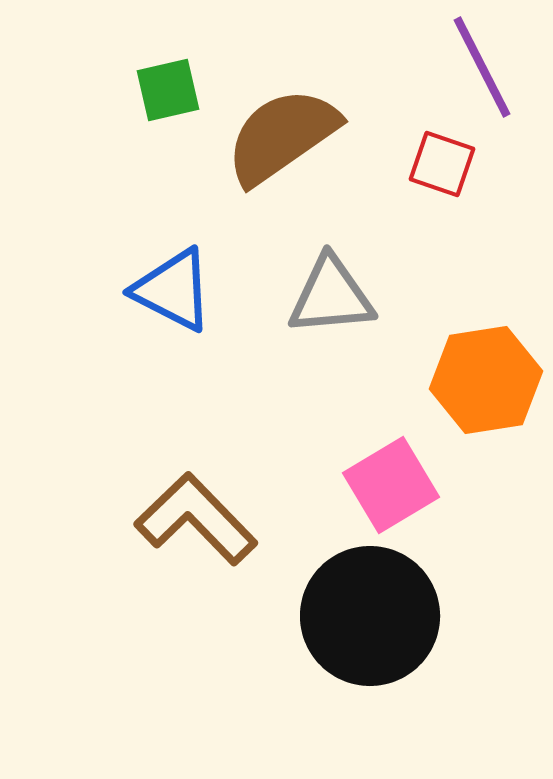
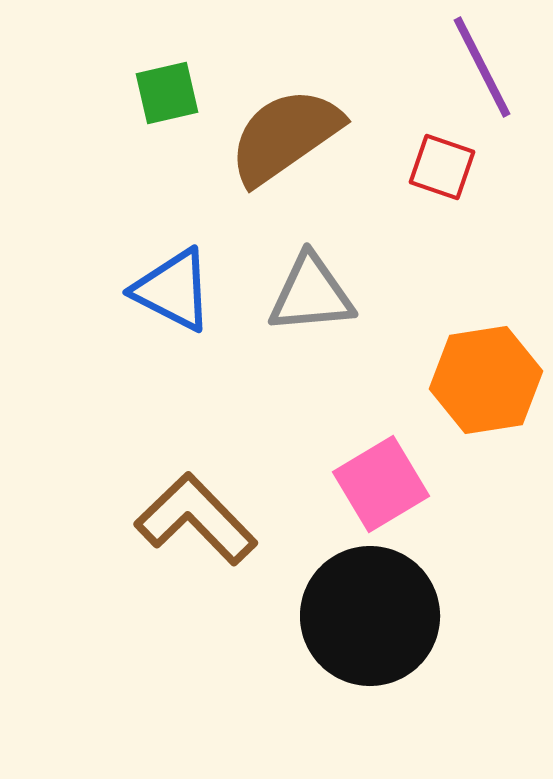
green square: moved 1 px left, 3 px down
brown semicircle: moved 3 px right
red square: moved 3 px down
gray triangle: moved 20 px left, 2 px up
pink square: moved 10 px left, 1 px up
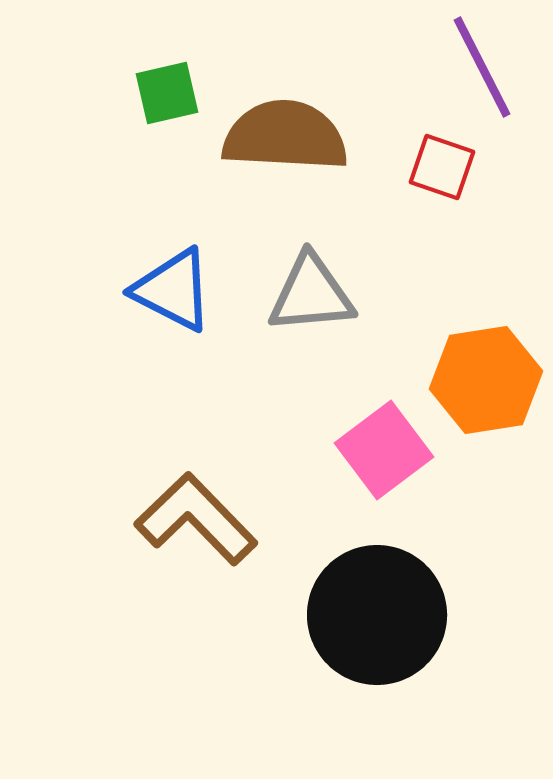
brown semicircle: rotated 38 degrees clockwise
pink square: moved 3 px right, 34 px up; rotated 6 degrees counterclockwise
black circle: moved 7 px right, 1 px up
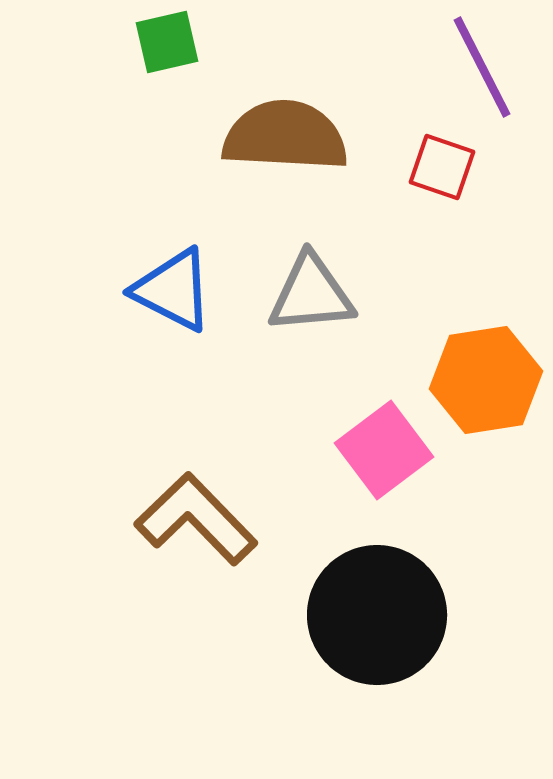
green square: moved 51 px up
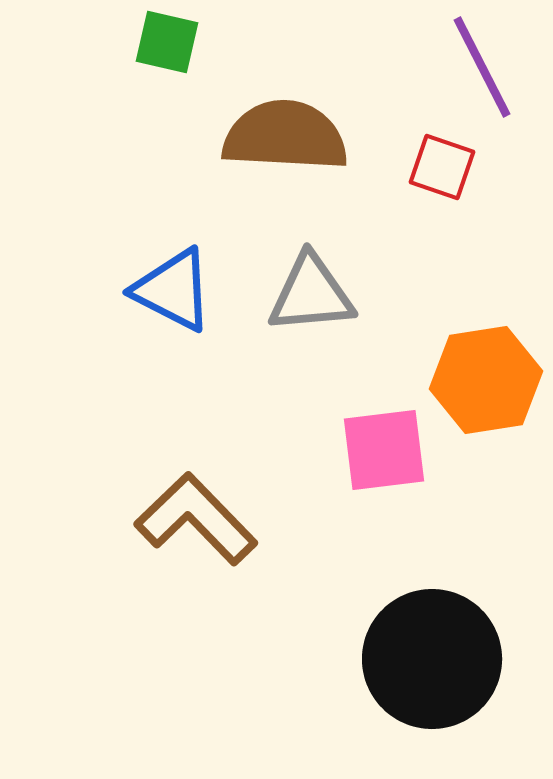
green square: rotated 26 degrees clockwise
pink square: rotated 30 degrees clockwise
black circle: moved 55 px right, 44 px down
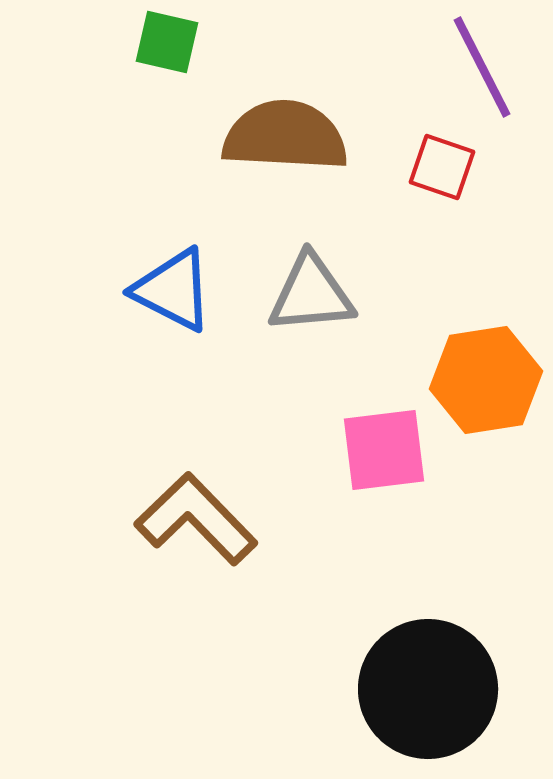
black circle: moved 4 px left, 30 px down
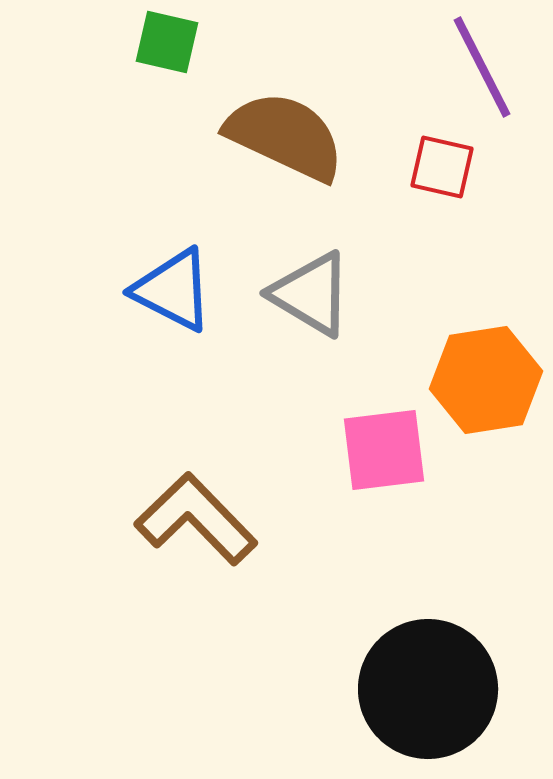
brown semicircle: rotated 22 degrees clockwise
red square: rotated 6 degrees counterclockwise
gray triangle: rotated 36 degrees clockwise
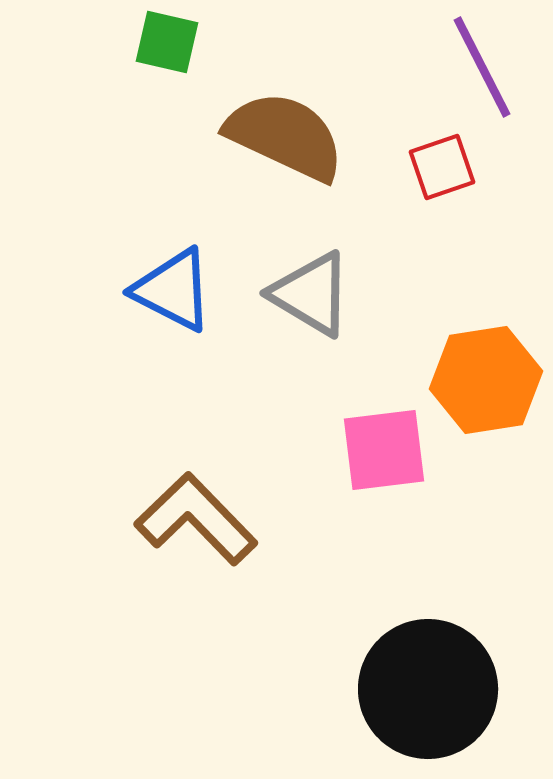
red square: rotated 32 degrees counterclockwise
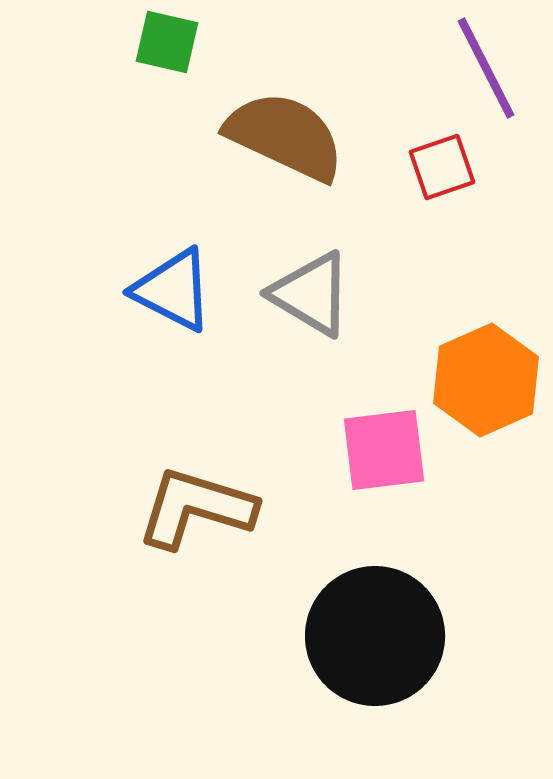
purple line: moved 4 px right, 1 px down
orange hexagon: rotated 15 degrees counterclockwise
brown L-shape: moved 11 px up; rotated 29 degrees counterclockwise
black circle: moved 53 px left, 53 px up
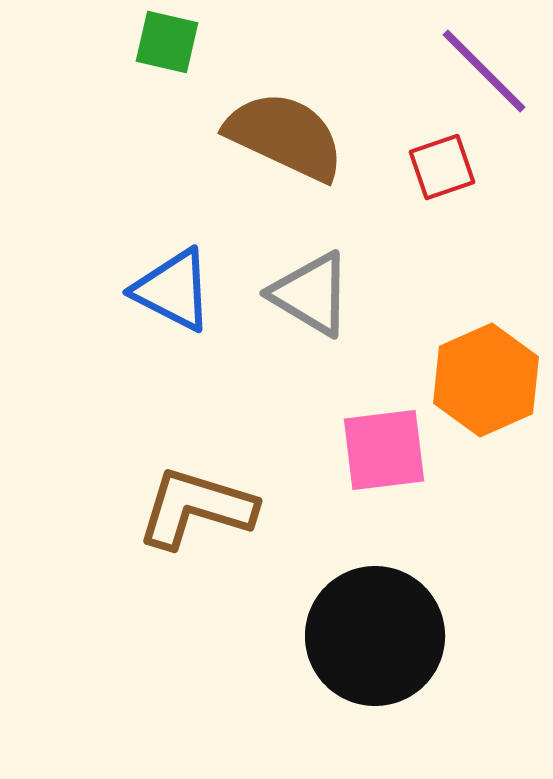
purple line: moved 2 px left, 3 px down; rotated 18 degrees counterclockwise
